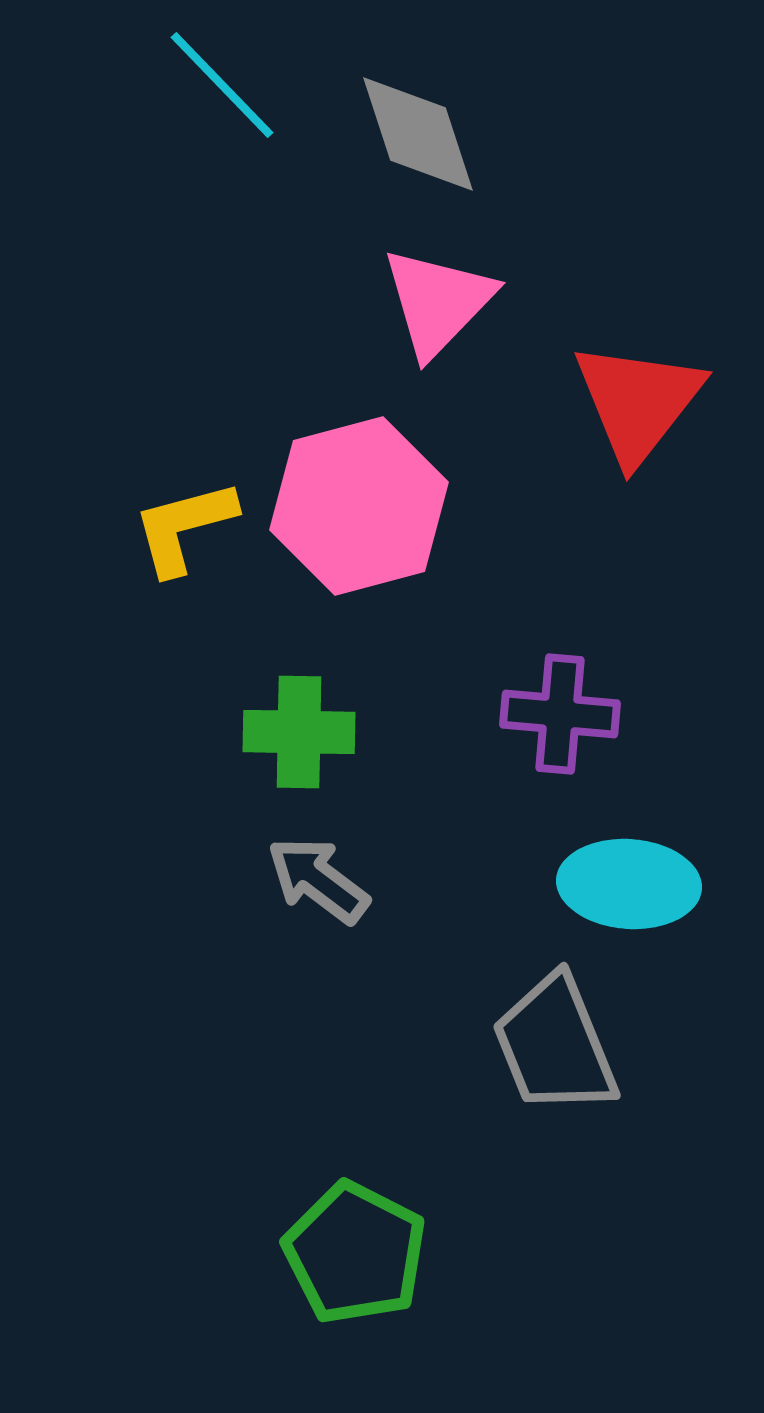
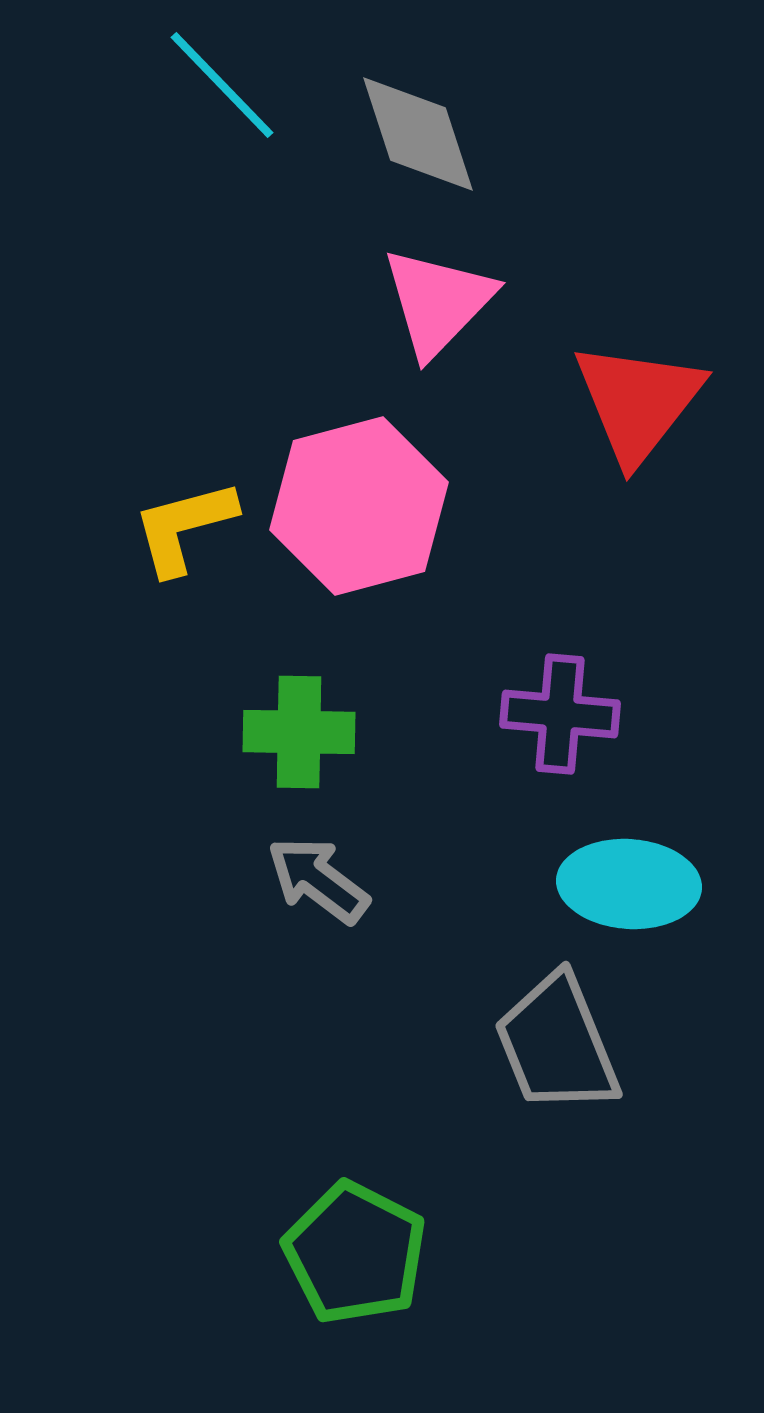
gray trapezoid: moved 2 px right, 1 px up
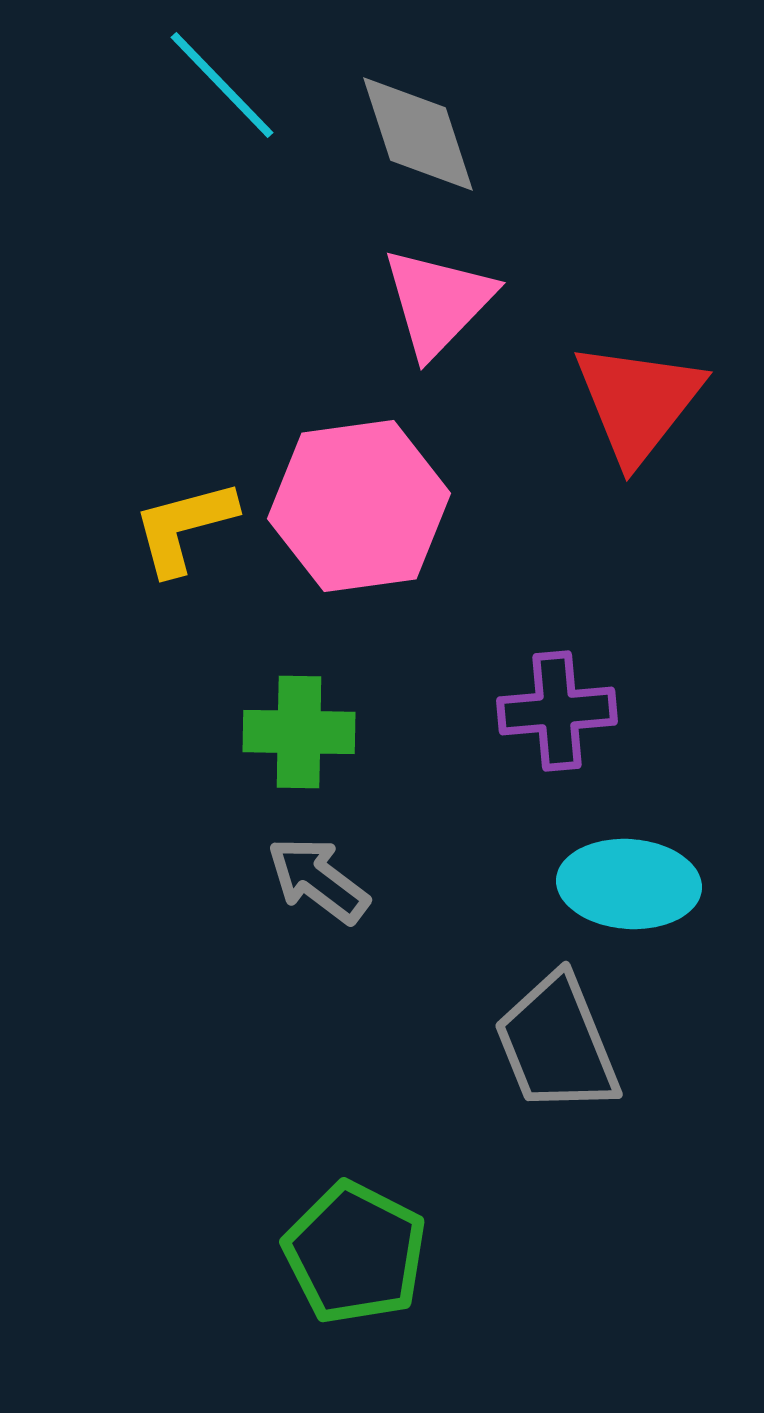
pink hexagon: rotated 7 degrees clockwise
purple cross: moved 3 px left, 3 px up; rotated 10 degrees counterclockwise
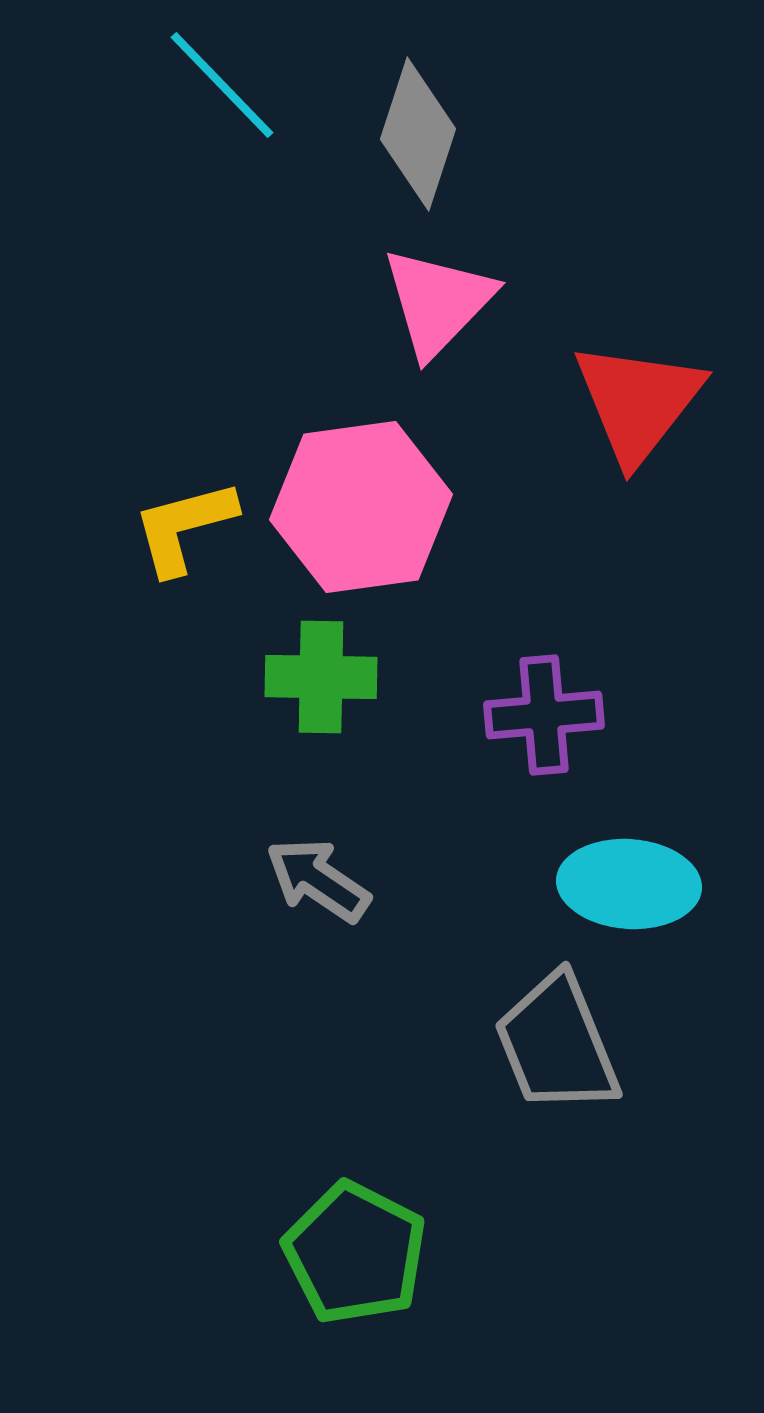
gray diamond: rotated 36 degrees clockwise
pink hexagon: moved 2 px right, 1 px down
purple cross: moved 13 px left, 4 px down
green cross: moved 22 px right, 55 px up
gray arrow: rotated 3 degrees counterclockwise
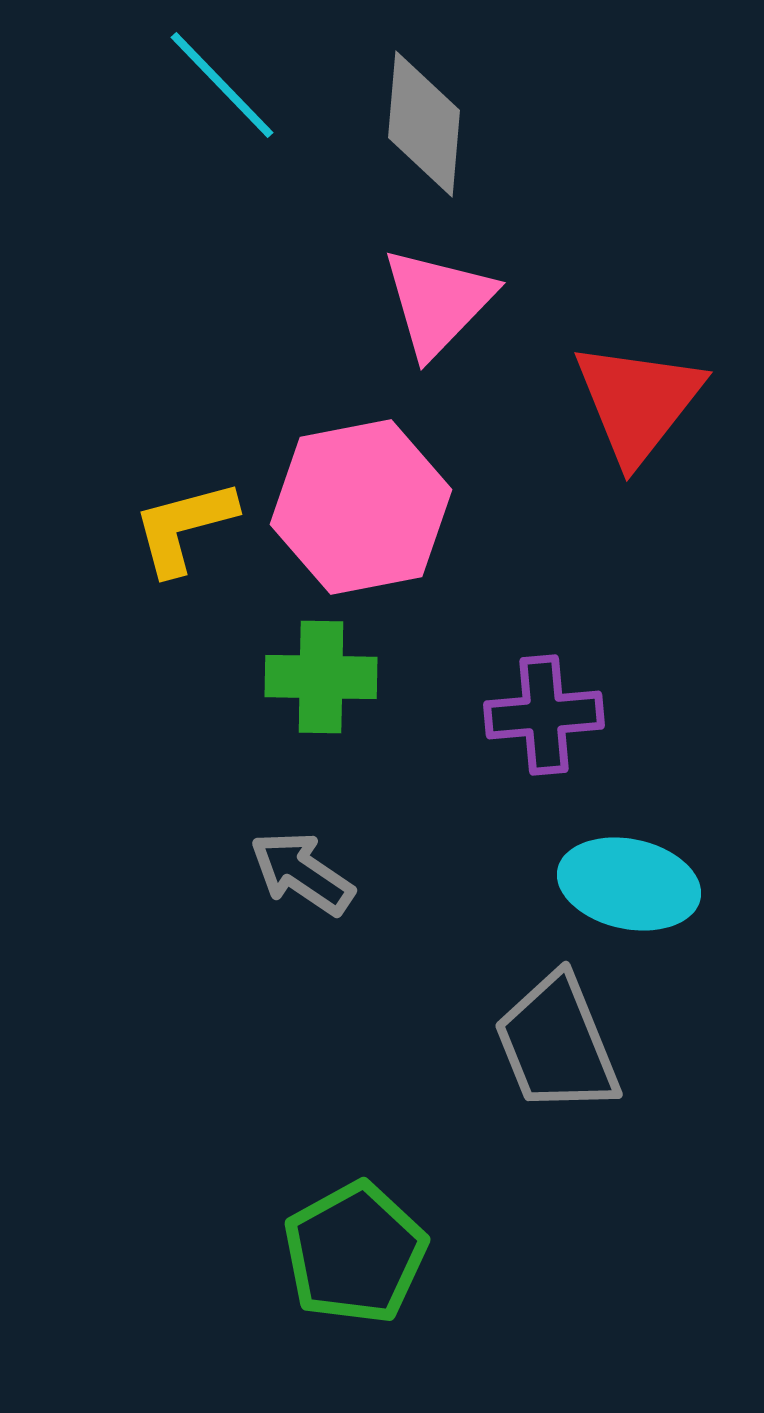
gray diamond: moved 6 px right, 10 px up; rotated 13 degrees counterclockwise
pink hexagon: rotated 3 degrees counterclockwise
gray arrow: moved 16 px left, 7 px up
cyan ellipse: rotated 8 degrees clockwise
green pentagon: rotated 16 degrees clockwise
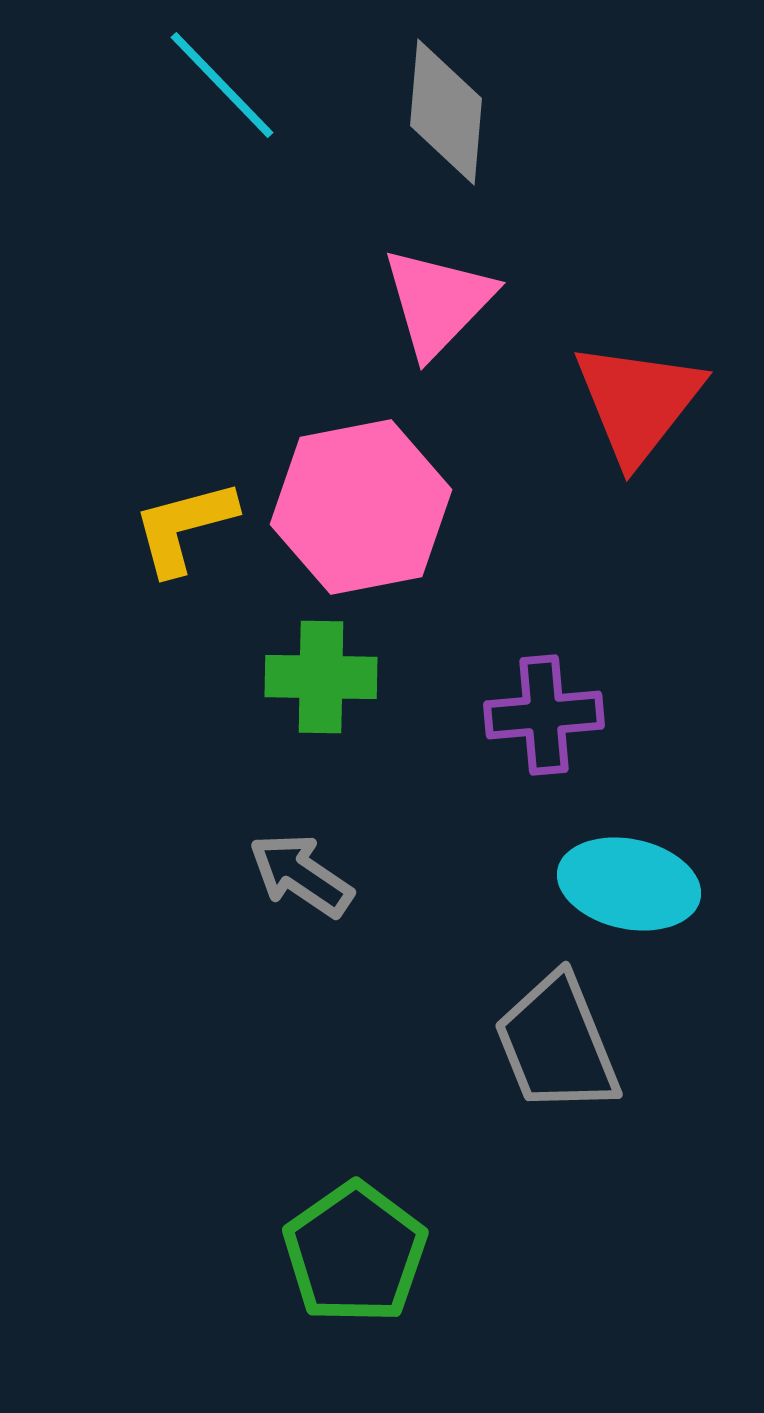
gray diamond: moved 22 px right, 12 px up
gray arrow: moved 1 px left, 2 px down
green pentagon: rotated 6 degrees counterclockwise
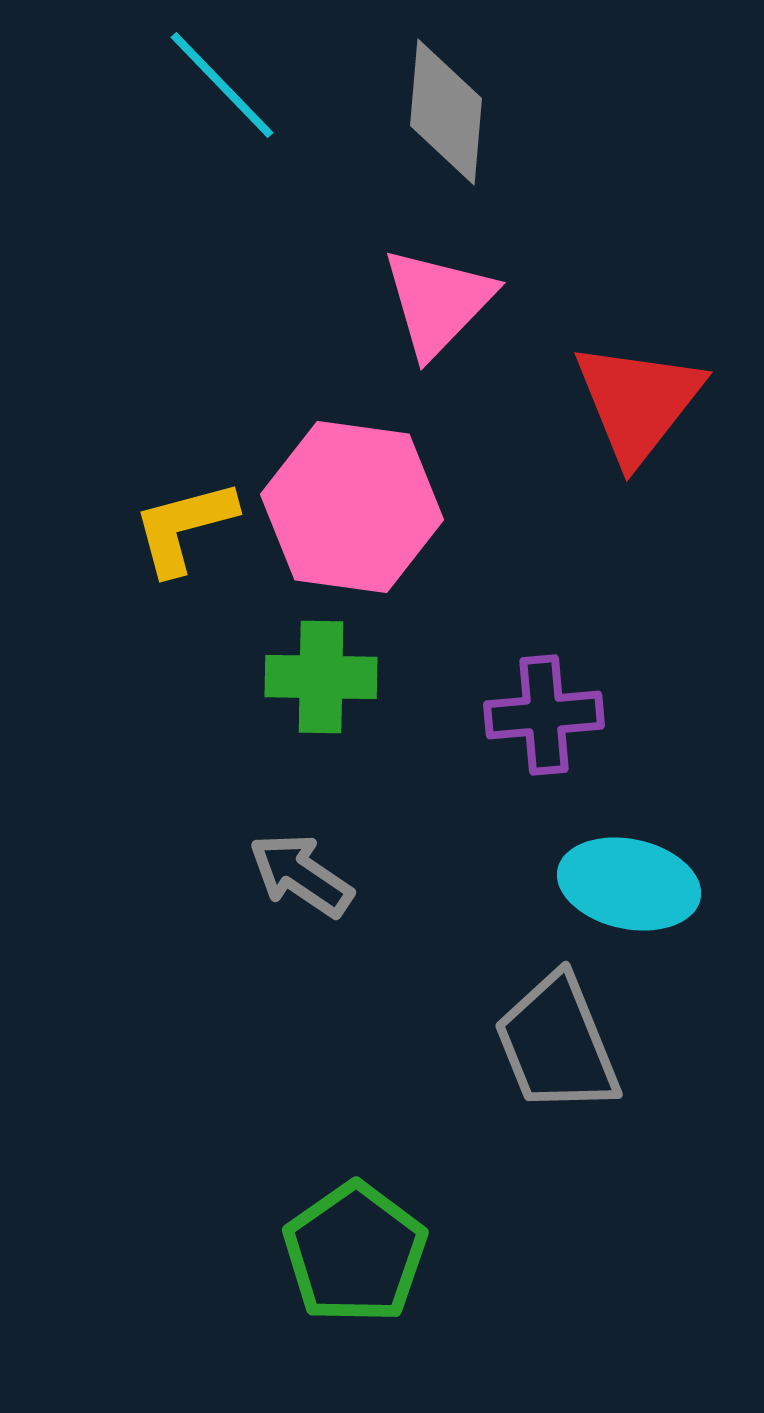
pink hexagon: moved 9 px left; rotated 19 degrees clockwise
